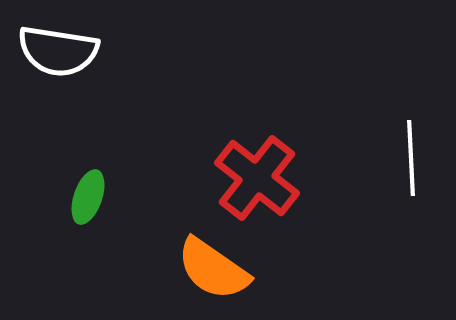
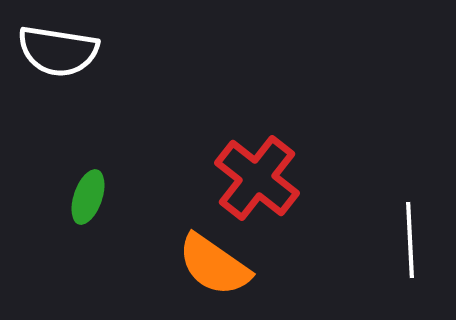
white line: moved 1 px left, 82 px down
orange semicircle: moved 1 px right, 4 px up
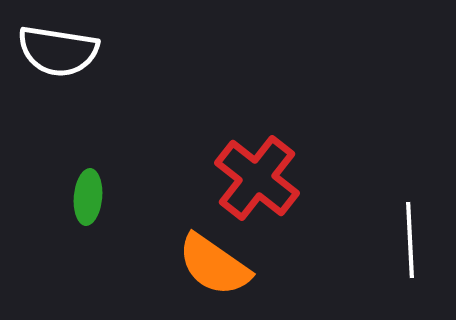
green ellipse: rotated 14 degrees counterclockwise
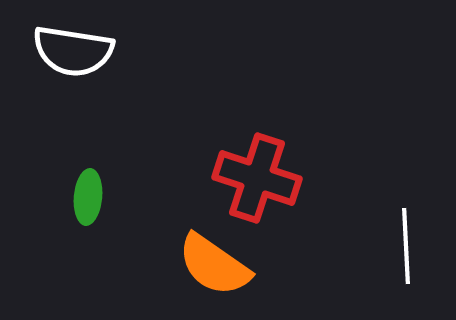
white semicircle: moved 15 px right
red cross: rotated 20 degrees counterclockwise
white line: moved 4 px left, 6 px down
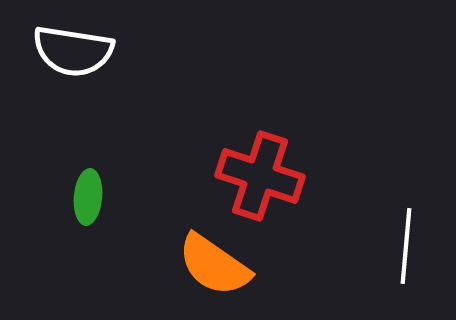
red cross: moved 3 px right, 2 px up
white line: rotated 8 degrees clockwise
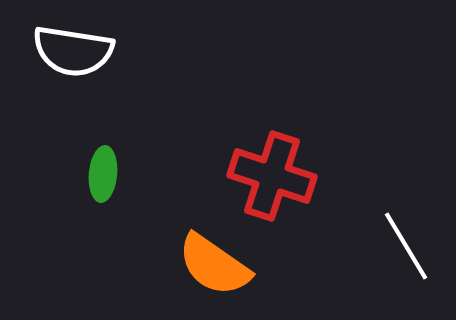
red cross: moved 12 px right
green ellipse: moved 15 px right, 23 px up
white line: rotated 36 degrees counterclockwise
